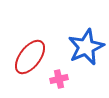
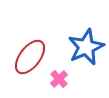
pink cross: rotated 30 degrees counterclockwise
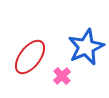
pink cross: moved 3 px right, 3 px up
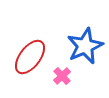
blue star: moved 1 px left, 1 px up
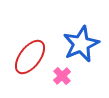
blue star: moved 4 px left, 2 px up
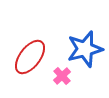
blue star: moved 4 px right, 5 px down; rotated 9 degrees clockwise
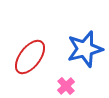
pink cross: moved 4 px right, 10 px down
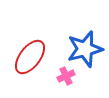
pink cross: moved 10 px up; rotated 18 degrees clockwise
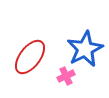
blue star: rotated 12 degrees counterclockwise
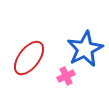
red ellipse: moved 1 px left, 1 px down
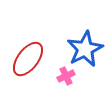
red ellipse: moved 1 px left, 1 px down
